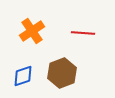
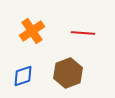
brown hexagon: moved 6 px right
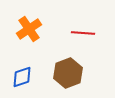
orange cross: moved 3 px left, 2 px up
blue diamond: moved 1 px left, 1 px down
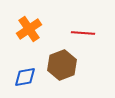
brown hexagon: moved 6 px left, 8 px up
blue diamond: moved 3 px right; rotated 10 degrees clockwise
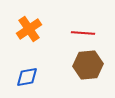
brown hexagon: moved 26 px right; rotated 16 degrees clockwise
blue diamond: moved 2 px right
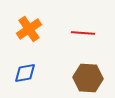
brown hexagon: moved 13 px down; rotated 8 degrees clockwise
blue diamond: moved 2 px left, 4 px up
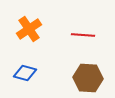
red line: moved 2 px down
blue diamond: rotated 25 degrees clockwise
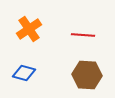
blue diamond: moved 1 px left
brown hexagon: moved 1 px left, 3 px up
